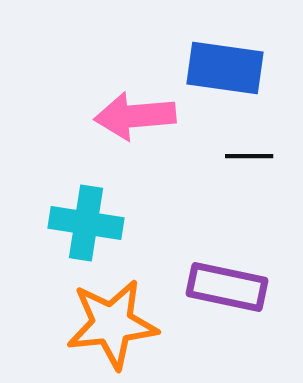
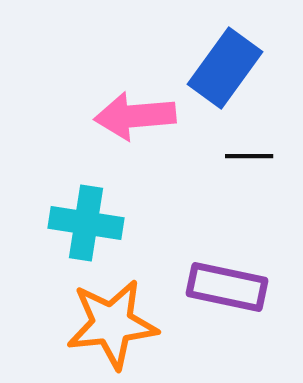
blue rectangle: rotated 62 degrees counterclockwise
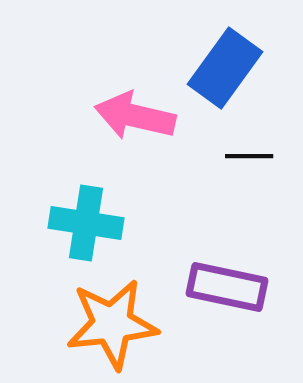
pink arrow: rotated 18 degrees clockwise
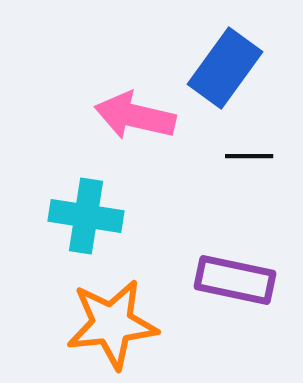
cyan cross: moved 7 px up
purple rectangle: moved 8 px right, 7 px up
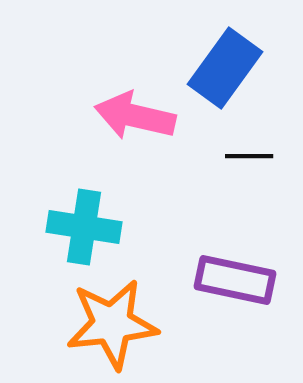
cyan cross: moved 2 px left, 11 px down
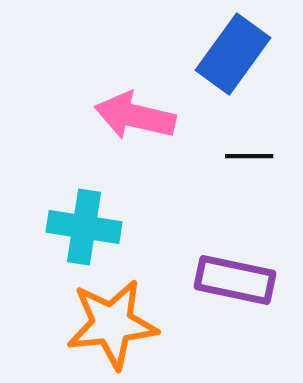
blue rectangle: moved 8 px right, 14 px up
